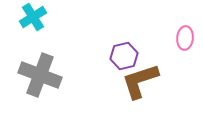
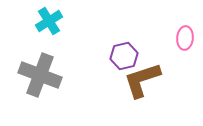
cyan cross: moved 16 px right, 4 px down
brown L-shape: moved 2 px right, 1 px up
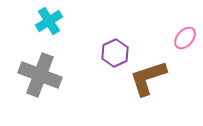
pink ellipse: rotated 35 degrees clockwise
purple hexagon: moved 9 px left, 3 px up; rotated 12 degrees counterclockwise
brown L-shape: moved 6 px right, 2 px up
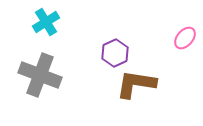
cyan cross: moved 3 px left, 1 px down
brown L-shape: moved 12 px left, 6 px down; rotated 27 degrees clockwise
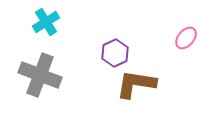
pink ellipse: moved 1 px right
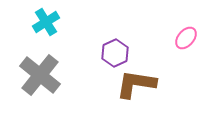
gray cross: rotated 18 degrees clockwise
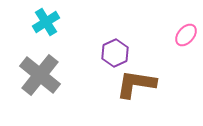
pink ellipse: moved 3 px up
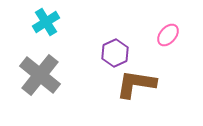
pink ellipse: moved 18 px left
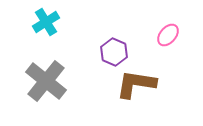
purple hexagon: moved 1 px left, 1 px up; rotated 12 degrees counterclockwise
gray cross: moved 6 px right, 6 px down
